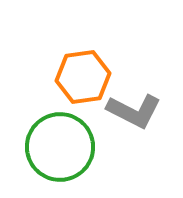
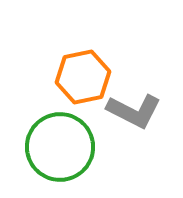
orange hexagon: rotated 4 degrees counterclockwise
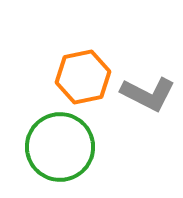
gray L-shape: moved 14 px right, 17 px up
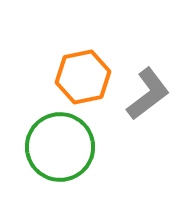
gray L-shape: rotated 64 degrees counterclockwise
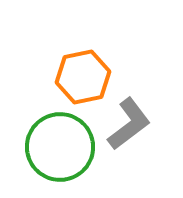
gray L-shape: moved 19 px left, 30 px down
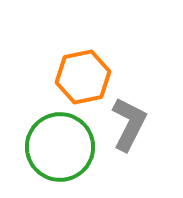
gray L-shape: rotated 26 degrees counterclockwise
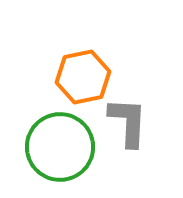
gray L-shape: moved 1 px left, 2 px up; rotated 24 degrees counterclockwise
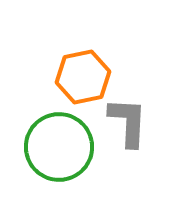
green circle: moved 1 px left
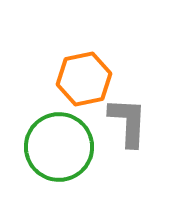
orange hexagon: moved 1 px right, 2 px down
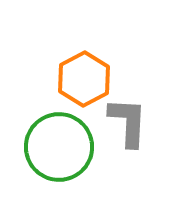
orange hexagon: rotated 16 degrees counterclockwise
